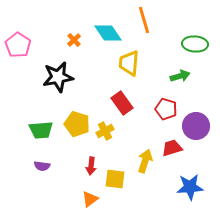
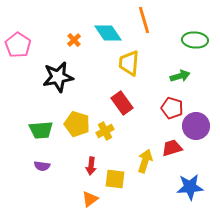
green ellipse: moved 4 px up
red pentagon: moved 6 px right, 1 px up
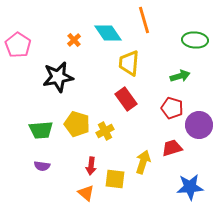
red rectangle: moved 4 px right, 4 px up
purple circle: moved 3 px right, 1 px up
yellow arrow: moved 2 px left, 1 px down
orange triangle: moved 4 px left, 6 px up; rotated 42 degrees counterclockwise
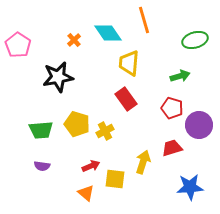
green ellipse: rotated 20 degrees counterclockwise
red arrow: rotated 120 degrees counterclockwise
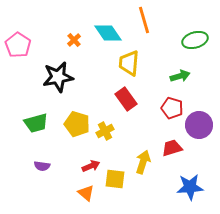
green trapezoid: moved 5 px left, 7 px up; rotated 10 degrees counterclockwise
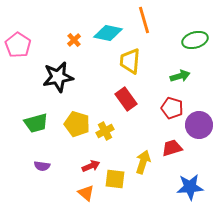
cyan diamond: rotated 44 degrees counterclockwise
yellow trapezoid: moved 1 px right, 2 px up
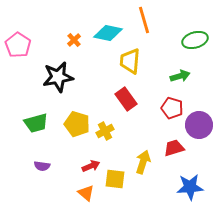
red trapezoid: moved 2 px right
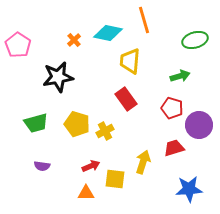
blue star: moved 1 px left, 2 px down
orange triangle: rotated 42 degrees counterclockwise
